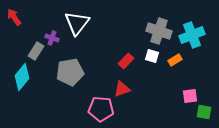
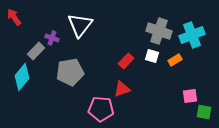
white triangle: moved 3 px right, 2 px down
gray rectangle: rotated 12 degrees clockwise
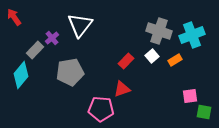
purple cross: rotated 32 degrees clockwise
gray rectangle: moved 1 px left, 1 px up
white square: rotated 32 degrees clockwise
cyan diamond: moved 1 px left, 2 px up
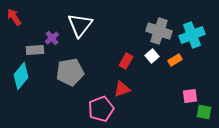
gray rectangle: rotated 42 degrees clockwise
red rectangle: rotated 14 degrees counterclockwise
cyan diamond: moved 1 px down
pink pentagon: rotated 25 degrees counterclockwise
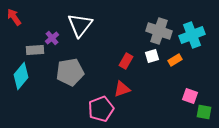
white square: rotated 24 degrees clockwise
pink square: rotated 28 degrees clockwise
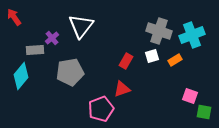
white triangle: moved 1 px right, 1 px down
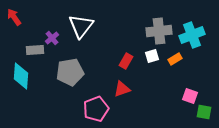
gray cross: rotated 25 degrees counterclockwise
orange rectangle: moved 1 px up
cyan diamond: rotated 36 degrees counterclockwise
pink pentagon: moved 5 px left
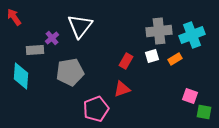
white triangle: moved 1 px left
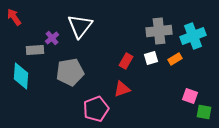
cyan cross: moved 1 px right, 1 px down
white square: moved 1 px left, 2 px down
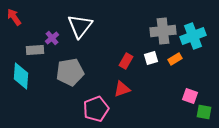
gray cross: moved 4 px right
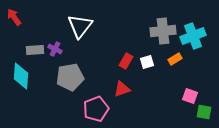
purple cross: moved 3 px right, 11 px down; rotated 24 degrees counterclockwise
white square: moved 4 px left, 4 px down
gray pentagon: moved 5 px down
